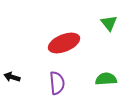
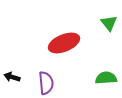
green semicircle: moved 1 px up
purple semicircle: moved 11 px left
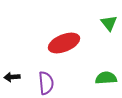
black arrow: rotated 21 degrees counterclockwise
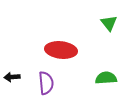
red ellipse: moved 3 px left, 7 px down; rotated 28 degrees clockwise
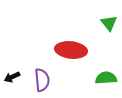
red ellipse: moved 10 px right
black arrow: rotated 21 degrees counterclockwise
purple semicircle: moved 4 px left, 3 px up
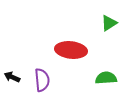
green triangle: rotated 36 degrees clockwise
black arrow: rotated 49 degrees clockwise
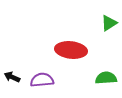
purple semicircle: rotated 90 degrees counterclockwise
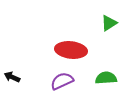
purple semicircle: moved 20 px right, 1 px down; rotated 20 degrees counterclockwise
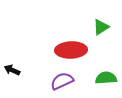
green triangle: moved 8 px left, 4 px down
red ellipse: rotated 8 degrees counterclockwise
black arrow: moved 7 px up
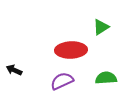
black arrow: moved 2 px right
